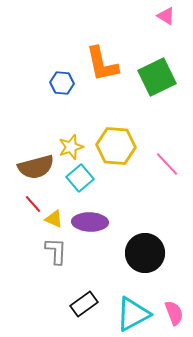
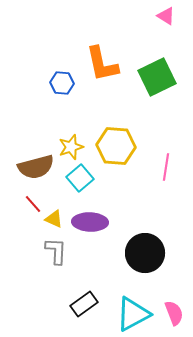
pink line: moved 1 px left, 3 px down; rotated 52 degrees clockwise
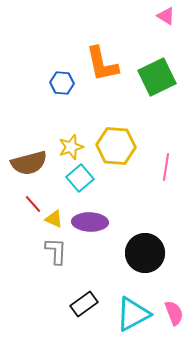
brown semicircle: moved 7 px left, 4 px up
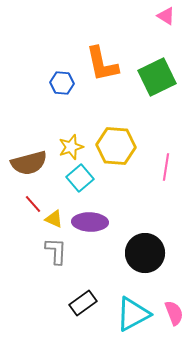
black rectangle: moved 1 px left, 1 px up
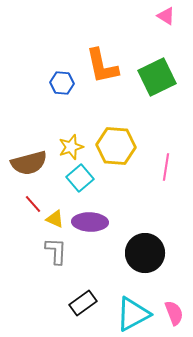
orange L-shape: moved 2 px down
yellow triangle: moved 1 px right
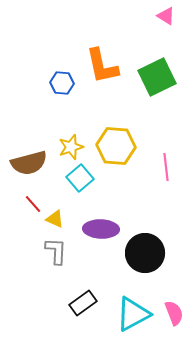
pink line: rotated 16 degrees counterclockwise
purple ellipse: moved 11 px right, 7 px down
